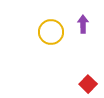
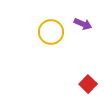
purple arrow: rotated 114 degrees clockwise
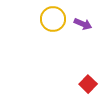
yellow circle: moved 2 px right, 13 px up
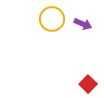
yellow circle: moved 1 px left
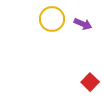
red square: moved 2 px right, 2 px up
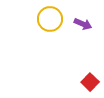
yellow circle: moved 2 px left
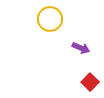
purple arrow: moved 2 px left, 24 px down
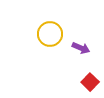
yellow circle: moved 15 px down
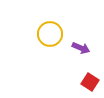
red square: rotated 12 degrees counterclockwise
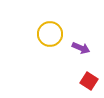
red square: moved 1 px left, 1 px up
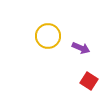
yellow circle: moved 2 px left, 2 px down
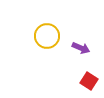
yellow circle: moved 1 px left
